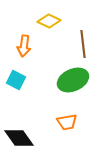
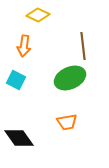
yellow diamond: moved 11 px left, 6 px up
brown line: moved 2 px down
green ellipse: moved 3 px left, 2 px up
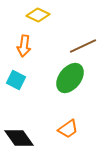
brown line: rotated 72 degrees clockwise
green ellipse: rotated 28 degrees counterclockwise
orange trapezoid: moved 1 px right, 7 px down; rotated 25 degrees counterclockwise
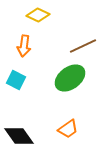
green ellipse: rotated 16 degrees clockwise
black diamond: moved 2 px up
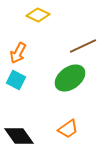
orange arrow: moved 6 px left, 7 px down; rotated 20 degrees clockwise
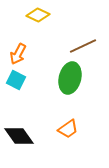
orange arrow: moved 1 px down
green ellipse: rotated 40 degrees counterclockwise
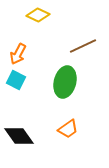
green ellipse: moved 5 px left, 4 px down
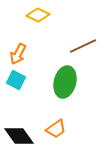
orange trapezoid: moved 12 px left
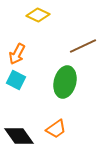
orange arrow: moved 1 px left
